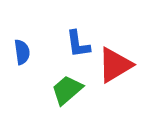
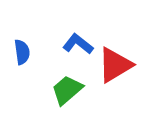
blue L-shape: rotated 136 degrees clockwise
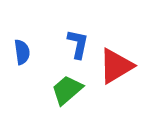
blue L-shape: rotated 64 degrees clockwise
red triangle: moved 1 px right, 1 px down
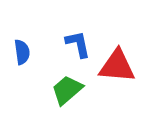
blue L-shape: rotated 24 degrees counterclockwise
red triangle: moved 1 px right; rotated 36 degrees clockwise
